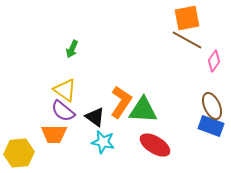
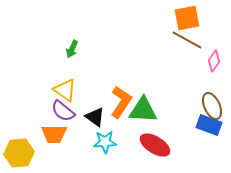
blue rectangle: moved 2 px left, 1 px up
cyan star: moved 2 px right; rotated 15 degrees counterclockwise
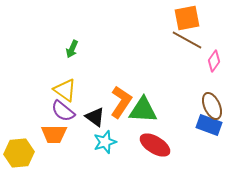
cyan star: rotated 15 degrees counterclockwise
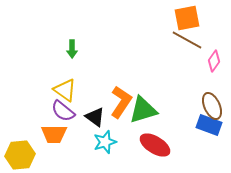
green arrow: rotated 24 degrees counterclockwise
green triangle: rotated 20 degrees counterclockwise
yellow hexagon: moved 1 px right, 2 px down
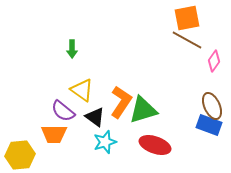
yellow triangle: moved 17 px right
red ellipse: rotated 12 degrees counterclockwise
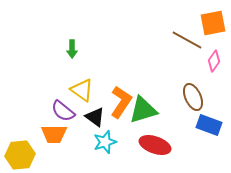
orange square: moved 26 px right, 5 px down
brown ellipse: moved 19 px left, 9 px up
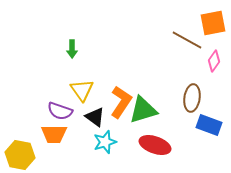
yellow triangle: rotated 20 degrees clockwise
brown ellipse: moved 1 px left, 1 px down; rotated 32 degrees clockwise
purple semicircle: moved 3 px left; rotated 20 degrees counterclockwise
yellow hexagon: rotated 16 degrees clockwise
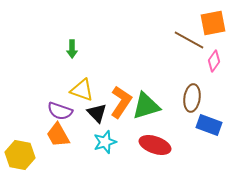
brown line: moved 2 px right
yellow triangle: rotated 35 degrees counterclockwise
green triangle: moved 3 px right, 4 px up
black triangle: moved 2 px right, 4 px up; rotated 10 degrees clockwise
orange trapezoid: moved 4 px right, 1 px down; rotated 60 degrees clockwise
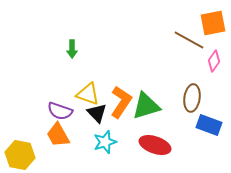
yellow triangle: moved 6 px right, 4 px down
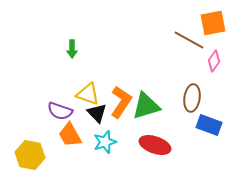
orange trapezoid: moved 12 px right
yellow hexagon: moved 10 px right
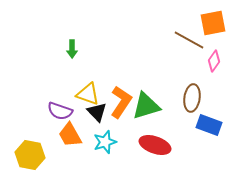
black triangle: moved 1 px up
